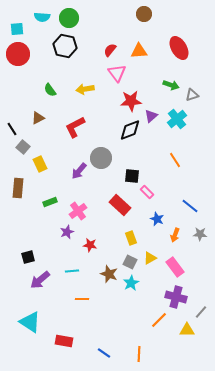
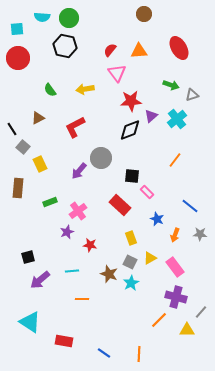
red circle at (18, 54): moved 4 px down
orange line at (175, 160): rotated 70 degrees clockwise
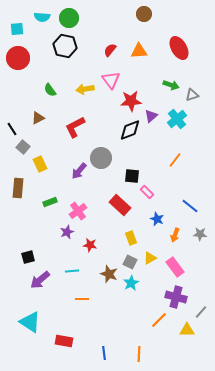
pink triangle at (117, 73): moved 6 px left, 7 px down
blue line at (104, 353): rotated 48 degrees clockwise
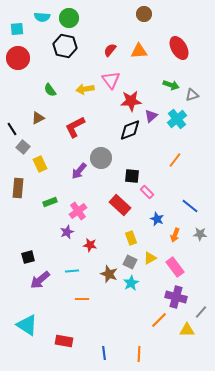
cyan triangle at (30, 322): moved 3 px left, 3 px down
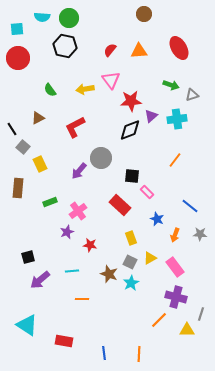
cyan cross at (177, 119): rotated 30 degrees clockwise
gray line at (201, 312): moved 2 px down; rotated 24 degrees counterclockwise
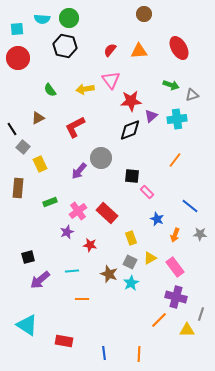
cyan semicircle at (42, 17): moved 2 px down
red rectangle at (120, 205): moved 13 px left, 8 px down
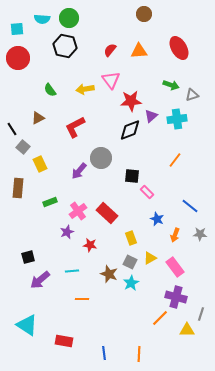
orange line at (159, 320): moved 1 px right, 2 px up
